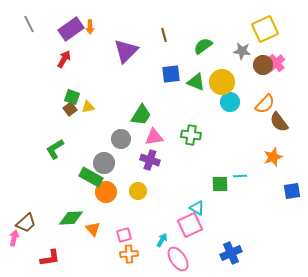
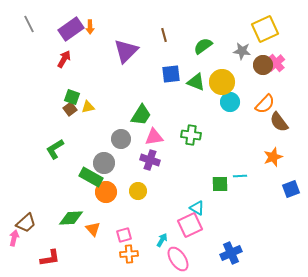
blue square at (292, 191): moved 1 px left, 2 px up; rotated 12 degrees counterclockwise
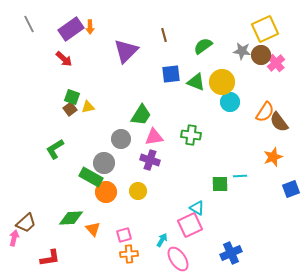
red arrow at (64, 59): rotated 102 degrees clockwise
brown circle at (263, 65): moved 2 px left, 10 px up
orange semicircle at (265, 104): moved 8 px down; rotated 10 degrees counterclockwise
